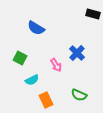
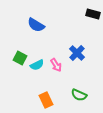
blue semicircle: moved 3 px up
cyan semicircle: moved 5 px right, 15 px up
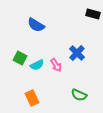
orange rectangle: moved 14 px left, 2 px up
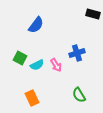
blue semicircle: rotated 84 degrees counterclockwise
blue cross: rotated 28 degrees clockwise
green semicircle: rotated 35 degrees clockwise
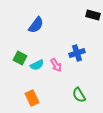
black rectangle: moved 1 px down
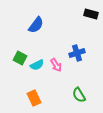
black rectangle: moved 2 px left, 1 px up
orange rectangle: moved 2 px right
